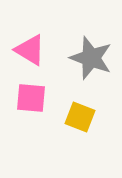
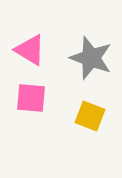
yellow square: moved 10 px right, 1 px up
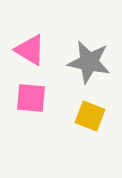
gray star: moved 2 px left, 4 px down; rotated 9 degrees counterclockwise
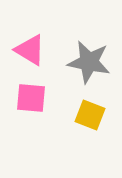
yellow square: moved 1 px up
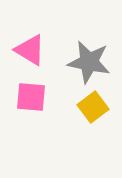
pink square: moved 1 px up
yellow square: moved 3 px right, 8 px up; rotated 32 degrees clockwise
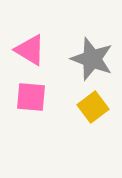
gray star: moved 3 px right, 3 px up; rotated 9 degrees clockwise
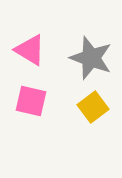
gray star: moved 1 px left, 1 px up
pink square: moved 4 px down; rotated 8 degrees clockwise
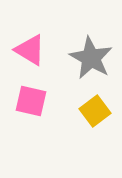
gray star: rotated 9 degrees clockwise
yellow square: moved 2 px right, 4 px down
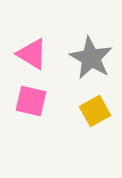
pink triangle: moved 2 px right, 4 px down
yellow square: rotated 8 degrees clockwise
